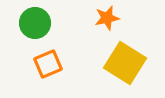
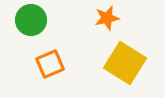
green circle: moved 4 px left, 3 px up
orange square: moved 2 px right
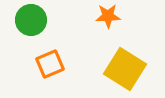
orange star: moved 1 px right, 2 px up; rotated 10 degrees clockwise
yellow square: moved 6 px down
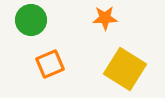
orange star: moved 3 px left, 2 px down
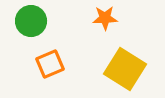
green circle: moved 1 px down
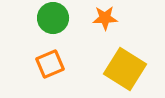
green circle: moved 22 px right, 3 px up
